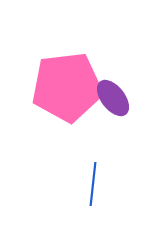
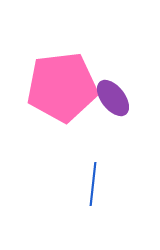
pink pentagon: moved 5 px left
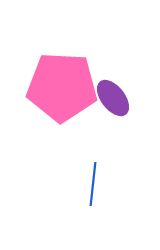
pink pentagon: rotated 10 degrees clockwise
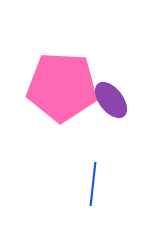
purple ellipse: moved 2 px left, 2 px down
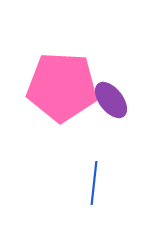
blue line: moved 1 px right, 1 px up
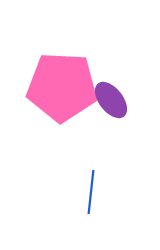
blue line: moved 3 px left, 9 px down
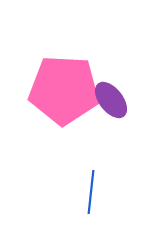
pink pentagon: moved 2 px right, 3 px down
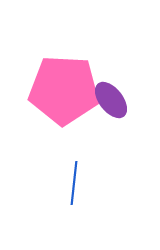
blue line: moved 17 px left, 9 px up
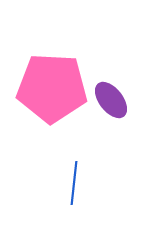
pink pentagon: moved 12 px left, 2 px up
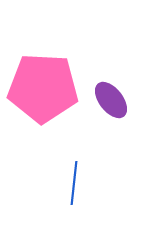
pink pentagon: moved 9 px left
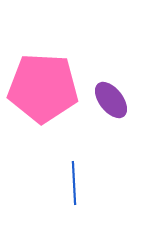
blue line: rotated 9 degrees counterclockwise
